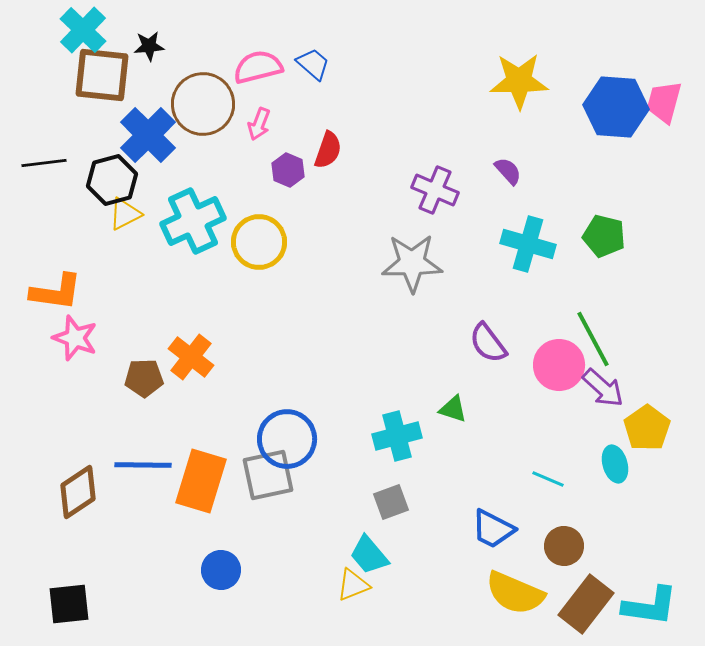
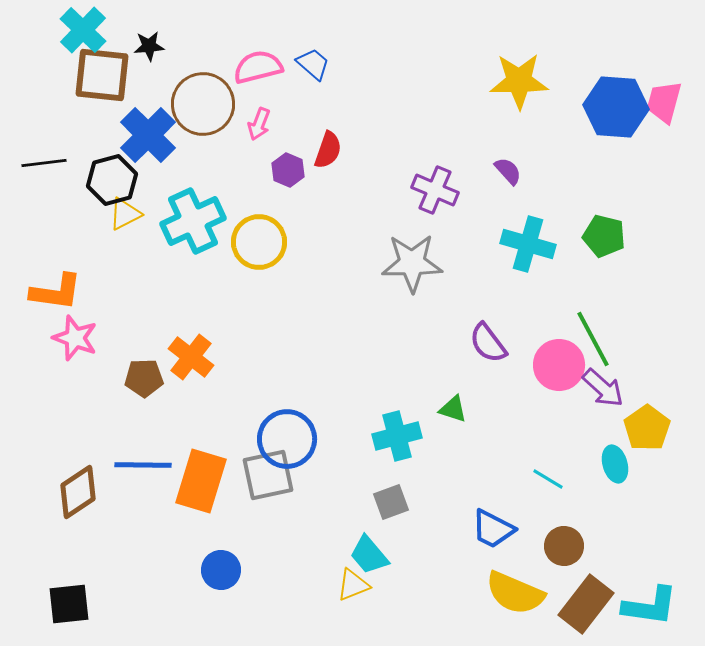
cyan line at (548, 479): rotated 8 degrees clockwise
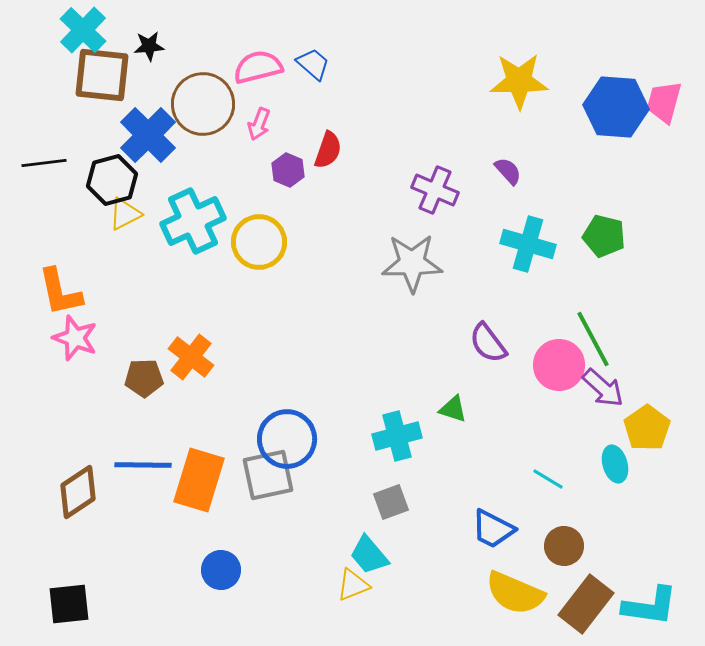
orange L-shape at (56, 292): moved 4 px right; rotated 70 degrees clockwise
orange rectangle at (201, 481): moved 2 px left, 1 px up
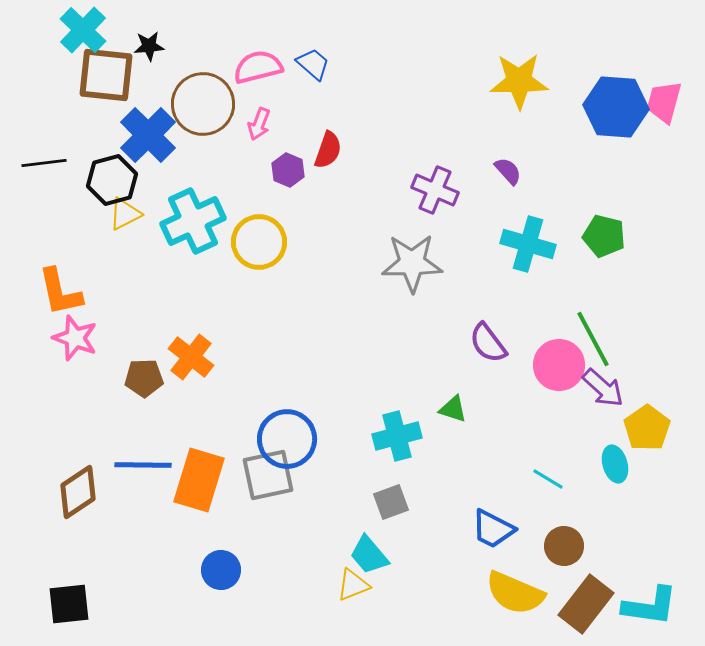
brown square at (102, 75): moved 4 px right
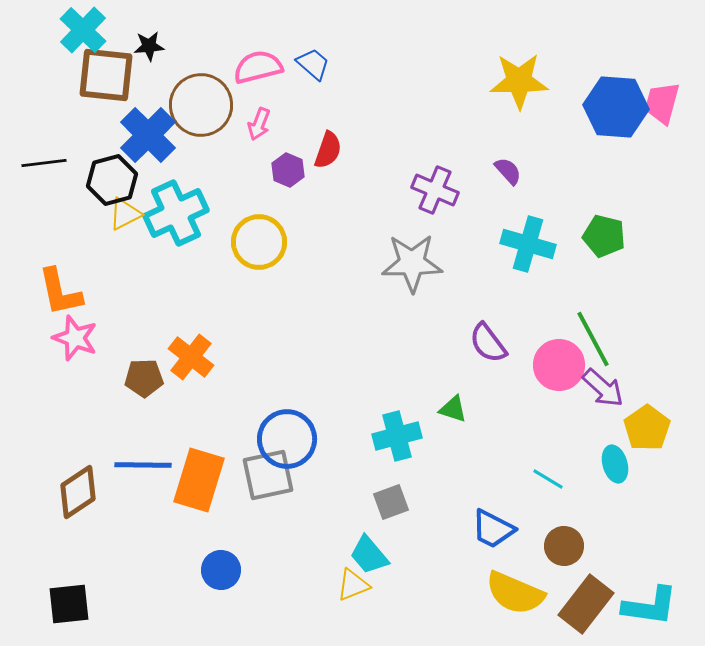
pink trapezoid at (664, 102): moved 2 px left, 1 px down
brown circle at (203, 104): moved 2 px left, 1 px down
cyan cross at (193, 221): moved 17 px left, 8 px up
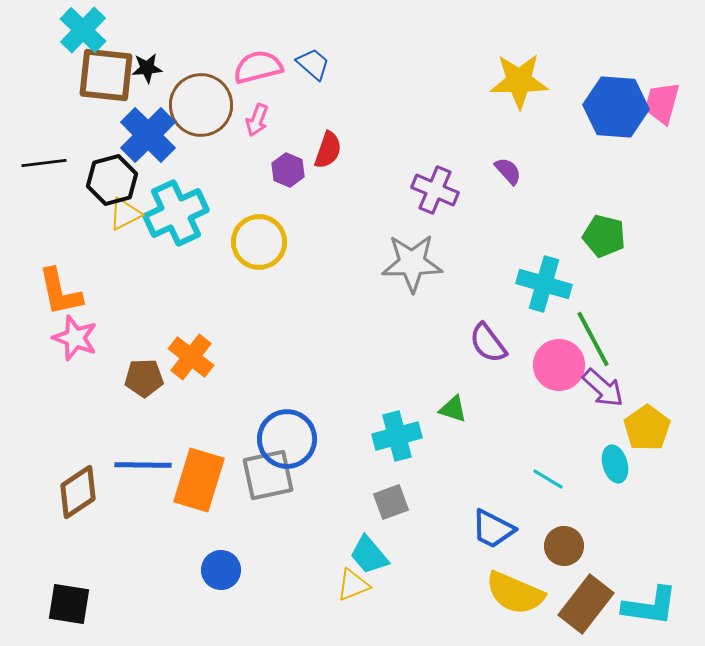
black star at (149, 46): moved 2 px left, 22 px down
pink arrow at (259, 124): moved 2 px left, 4 px up
cyan cross at (528, 244): moved 16 px right, 40 px down
black square at (69, 604): rotated 15 degrees clockwise
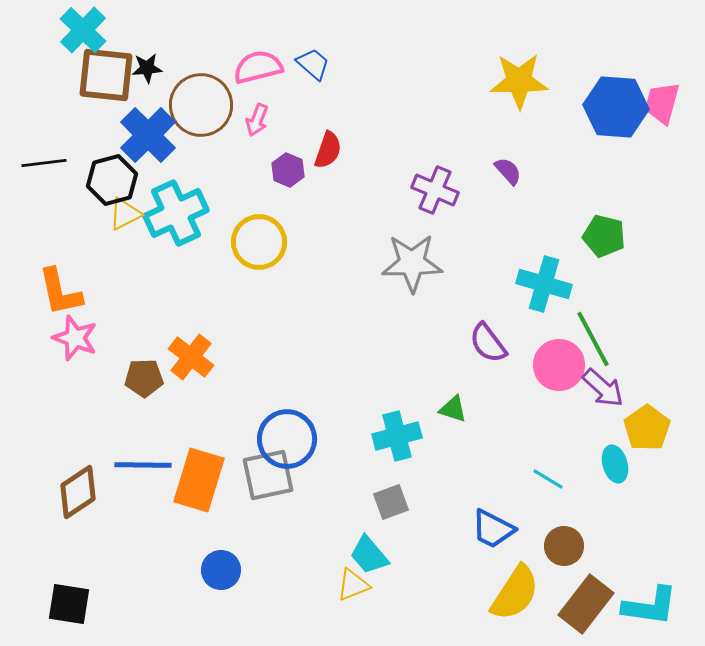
yellow semicircle at (515, 593): rotated 80 degrees counterclockwise
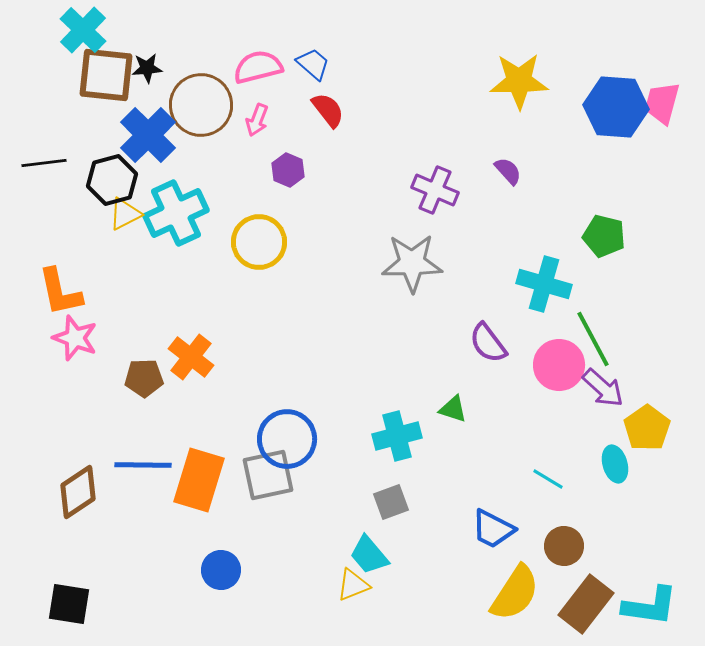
red semicircle at (328, 150): moved 40 px up; rotated 57 degrees counterclockwise
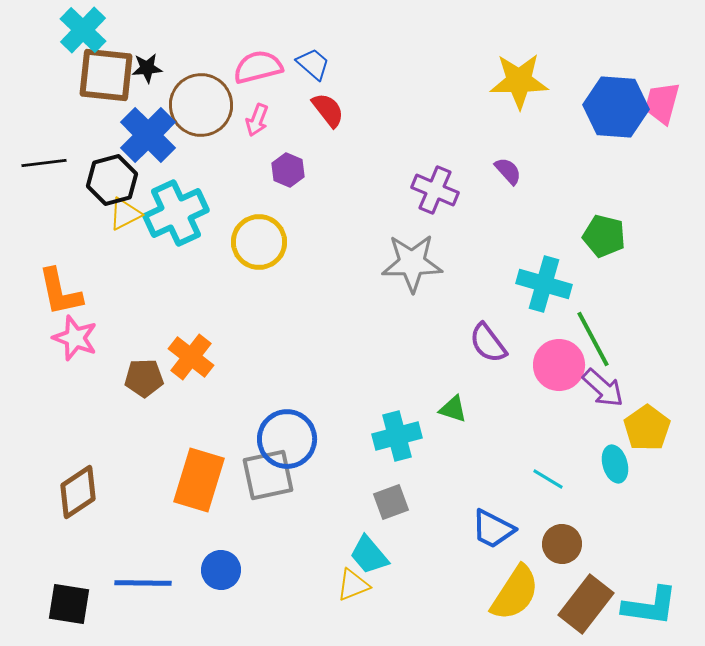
blue line at (143, 465): moved 118 px down
brown circle at (564, 546): moved 2 px left, 2 px up
